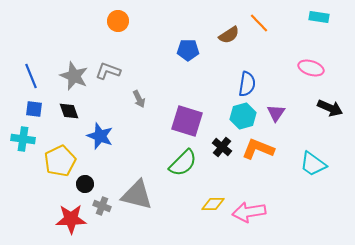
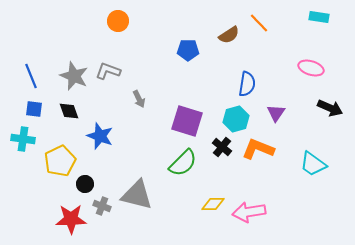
cyan hexagon: moved 7 px left, 3 px down
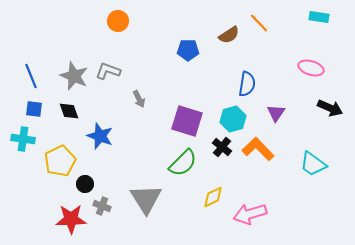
cyan hexagon: moved 3 px left
orange L-shape: rotated 24 degrees clockwise
gray triangle: moved 9 px right, 4 px down; rotated 44 degrees clockwise
yellow diamond: moved 7 px up; rotated 25 degrees counterclockwise
pink arrow: moved 1 px right, 2 px down; rotated 8 degrees counterclockwise
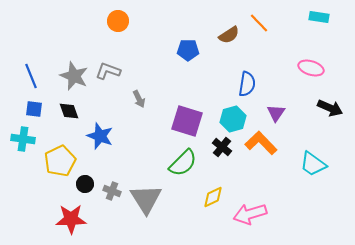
orange L-shape: moved 3 px right, 6 px up
gray cross: moved 10 px right, 15 px up
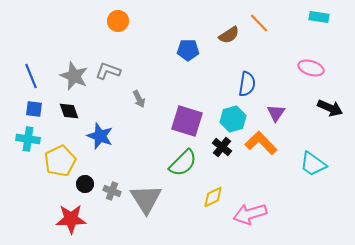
cyan cross: moved 5 px right
